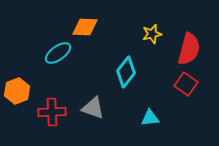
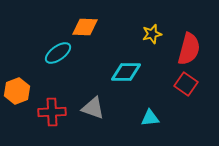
cyan diamond: rotated 52 degrees clockwise
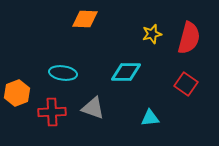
orange diamond: moved 8 px up
red semicircle: moved 11 px up
cyan ellipse: moved 5 px right, 20 px down; rotated 44 degrees clockwise
orange hexagon: moved 2 px down
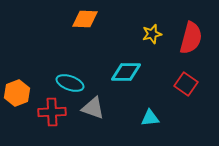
red semicircle: moved 2 px right
cyan ellipse: moved 7 px right, 10 px down; rotated 12 degrees clockwise
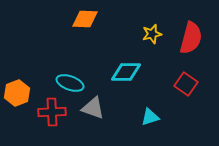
cyan triangle: moved 1 px up; rotated 12 degrees counterclockwise
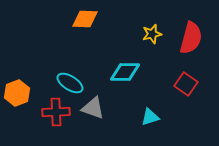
cyan diamond: moved 1 px left
cyan ellipse: rotated 12 degrees clockwise
red cross: moved 4 px right
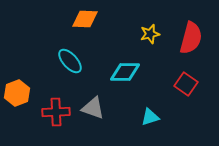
yellow star: moved 2 px left
cyan ellipse: moved 22 px up; rotated 16 degrees clockwise
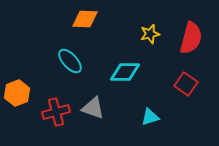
red cross: rotated 12 degrees counterclockwise
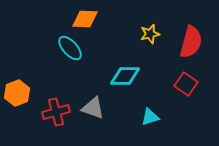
red semicircle: moved 4 px down
cyan ellipse: moved 13 px up
cyan diamond: moved 4 px down
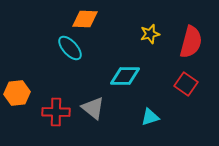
orange hexagon: rotated 15 degrees clockwise
gray triangle: rotated 20 degrees clockwise
red cross: rotated 16 degrees clockwise
